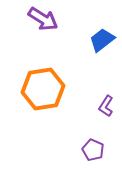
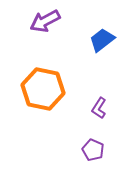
purple arrow: moved 2 px right, 2 px down; rotated 120 degrees clockwise
orange hexagon: rotated 21 degrees clockwise
purple L-shape: moved 7 px left, 2 px down
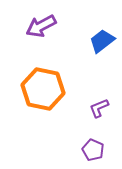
purple arrow: moved 4 px left, 5 px down
blue trapezoid: moved 1 px down
purple L-shape: rotated 35 degrees clockwise
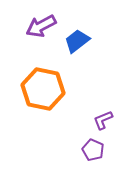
blue trapezoid: moved 25 px left
purple L-shape: moved 4 px right, 12 px down
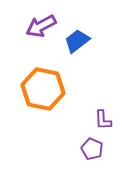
purple L-shape: rotated 70 degrees counterclockwise
purple pentagon: moved 1 px left, 1 px up
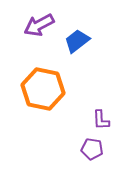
purple arrow: moved 2 px left, 1 px up
purple L-shape: moved 2 px left
purple pentagon: rotated 15 degrees counterclockwise
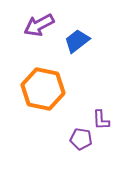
purple pentagon: moved 11 px left, 10 px up
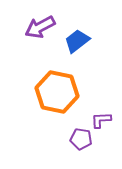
purple arrow: moved 1 px right, 2 px down
orange hexagon: moved 14 px right, 3 px down
purple L-shape: rotated 90 degrees clockwise
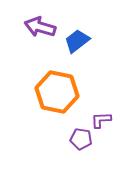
purple arrow: rotated 44 degrees clockwise
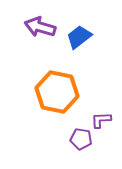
blue trapezoid: moved 2 px right, 4 px up
